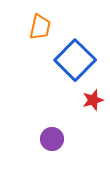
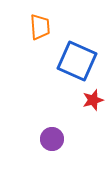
orange trapezoid: rotated 16 degrees counterclockwise
blue square: moved 2 px right, 1 px down; rotated 21 degrees counterclockwise
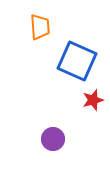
purple circle: moved 1 px right
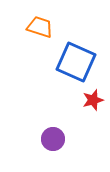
orange trapezoid: rotated 68 degrees counterclockwise
blue square: moved 1 px left, 1 px down
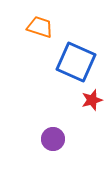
red star: moved 1 px left
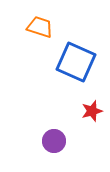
red star: moved 11 px down
purple circle: moved 1 px right, 2 px down
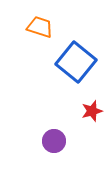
blue square: rotated 15 degrees clockwise
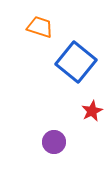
red star: rotated 10 degrees counterclockwise
purple circle: moved 1 px down
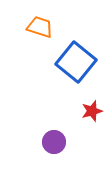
red star: rotated 10 degrees clockwise
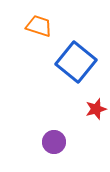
orange trapezoid: moved 1 px left, 1 px up
red star: moved 4 px right, 2 px up
